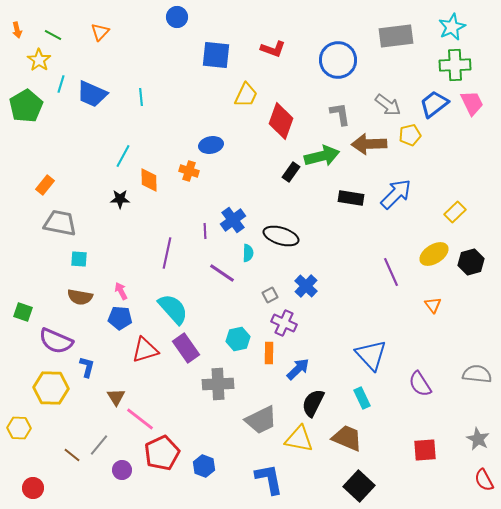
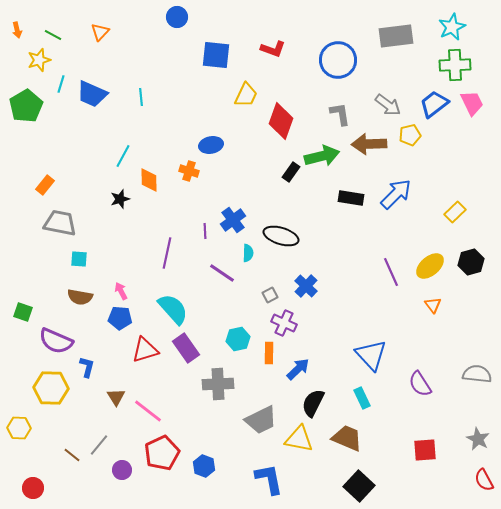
yellow star at (39, 60): rotated 20 degrees clockwise
black star at (120, 199): rotated 18 degrees counterclockwise
yellow ellipse at (434, 254): moved 4 px left, 12 px down; rotated 8 degrees counterclockwise
pink line at (140, 419): moved 8 px right, 8 px up
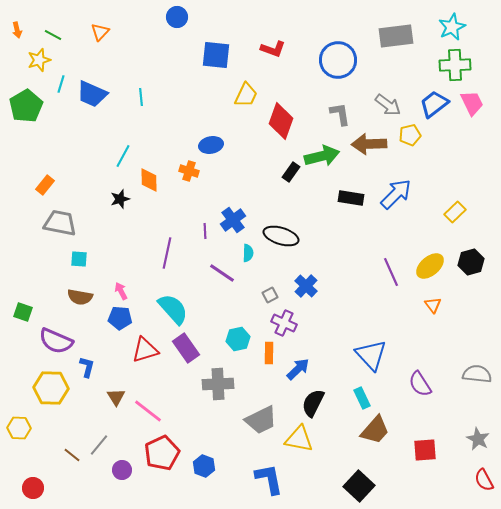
brown trapezoid at (347, 438): moved 28 px right, 8 px up; rotated 108 degrees clockwise
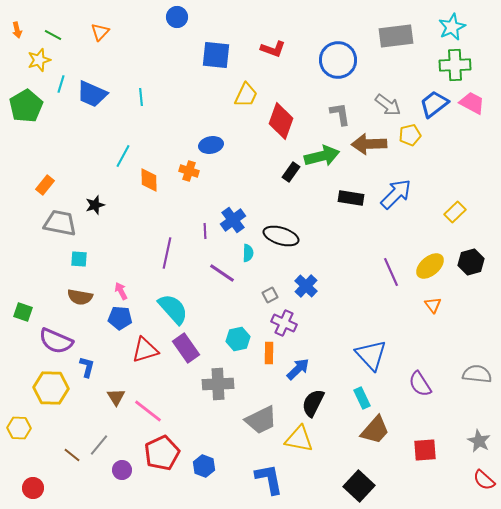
pink trapezoid at (472, 103): rotated 36 degrees counterclockwise
black star at (120, 199): moved 25 px left, 6 px down
gray star at (478, 439): moved 1 px right, 2 px down
red semicircle at (484, 480): rotated 20 degrees counterclockwise
